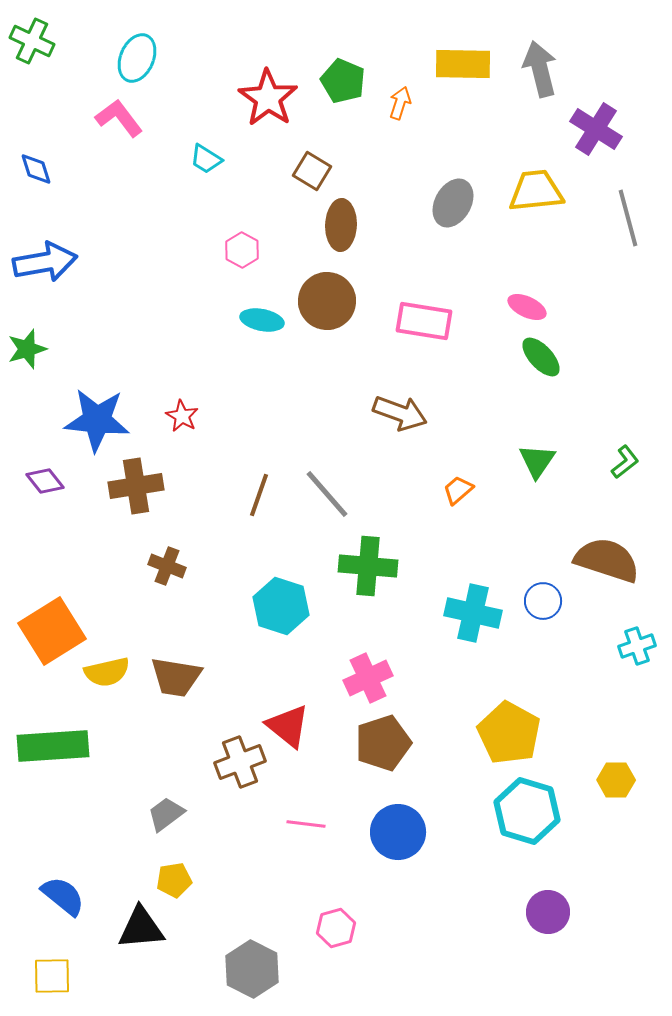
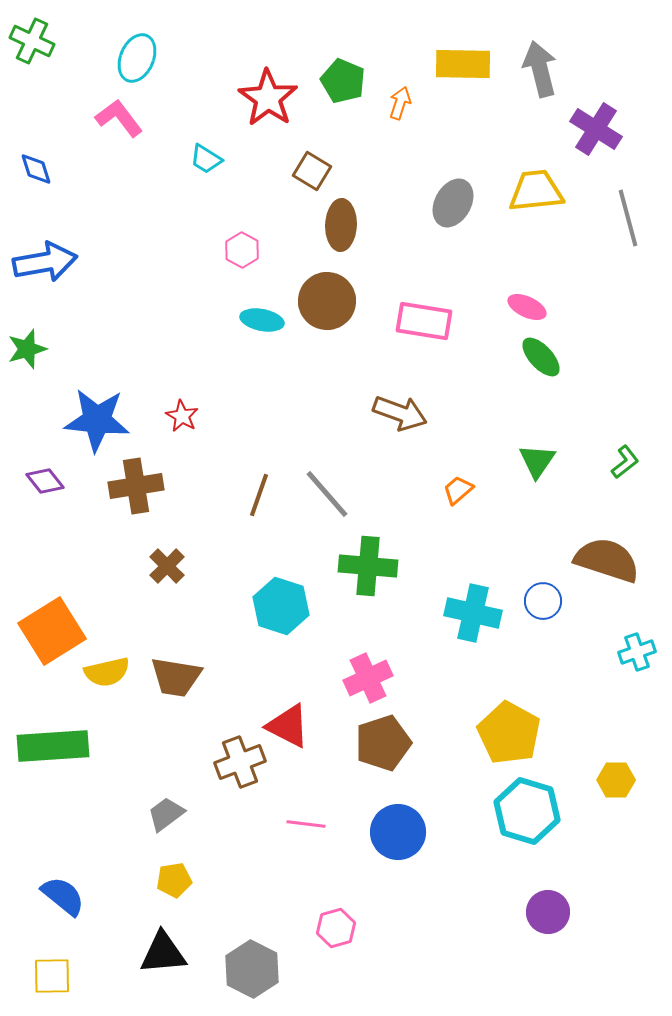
brown cross at (167, 566): rotated 24 degrees clockwise
cyan cross at (637, 646): moved 6 px down
red triangle at (288, 726): rotated 12 degrees counterclockwise
black triangle at (141, 928): moved 22 px right, 25 px down
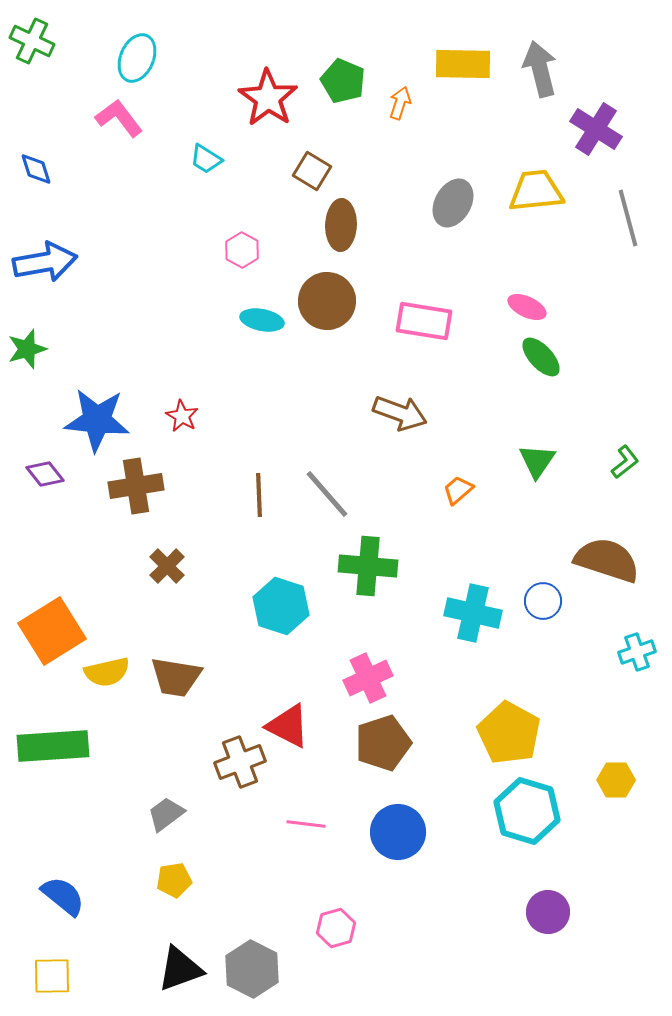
purple diamond at (45, 481): moved 7 px up
brown line at (259, 495): rotated 21 degrees counterclockwise
black triangle at (163, 953): moved 17 px right, 16 px down; rotated 15 degrees counterclockwise
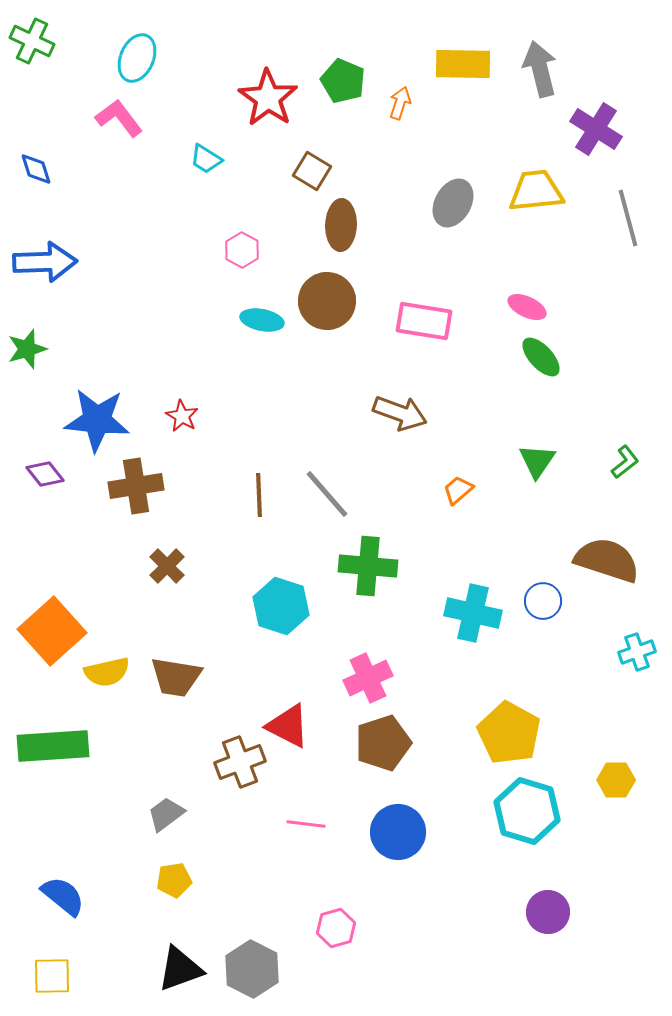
blue arrow at (45, 262): rotated 8 degrees clockwise
orange square at (52, 631): rotated 10 degrees counterclockwise
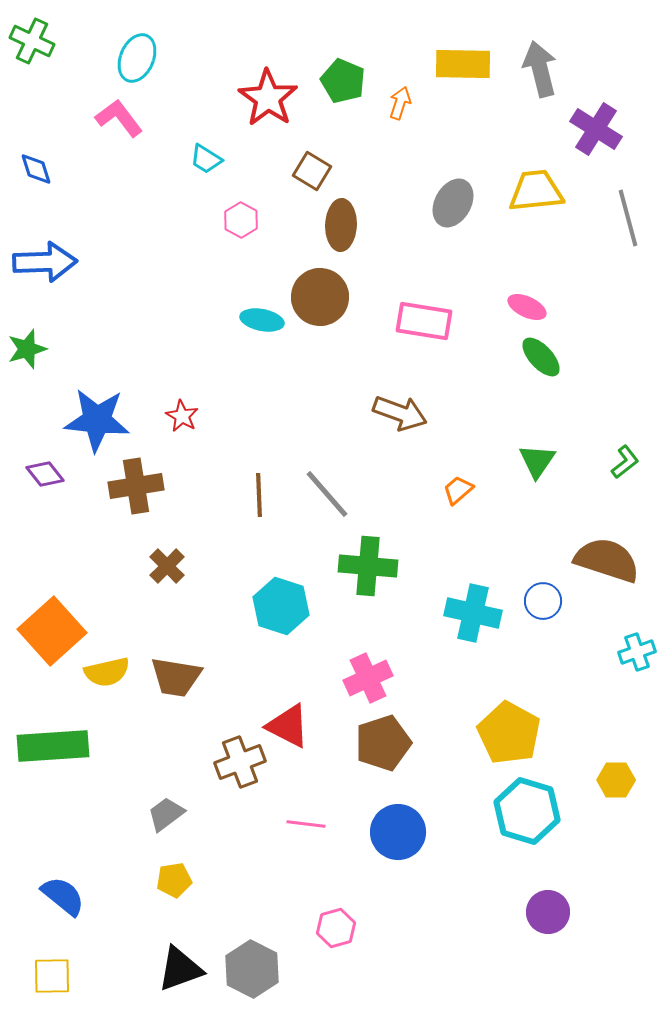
pink hexagon at (242, 250): moved 1 px left, 30 px up
brown circle at (327, 301): moved 7 px left, 4 px up
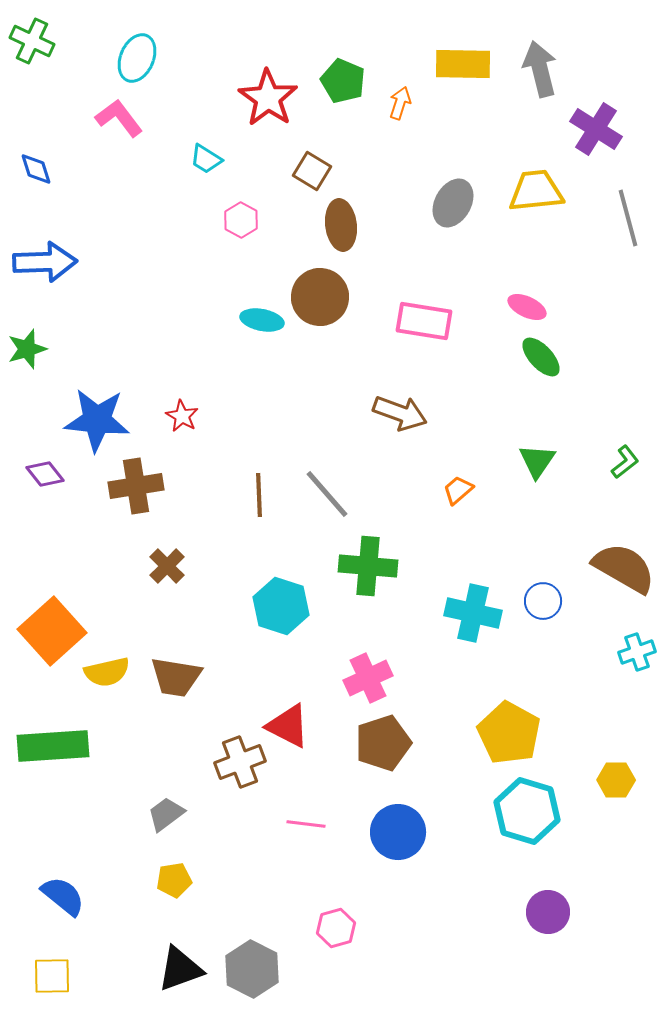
brown ellipse at (341, 225): rotated 9 degrees counterclockwise
brown semicircle at (607, 560): moved 17 px right, 8 px down; rotated 12 degrees clockwise
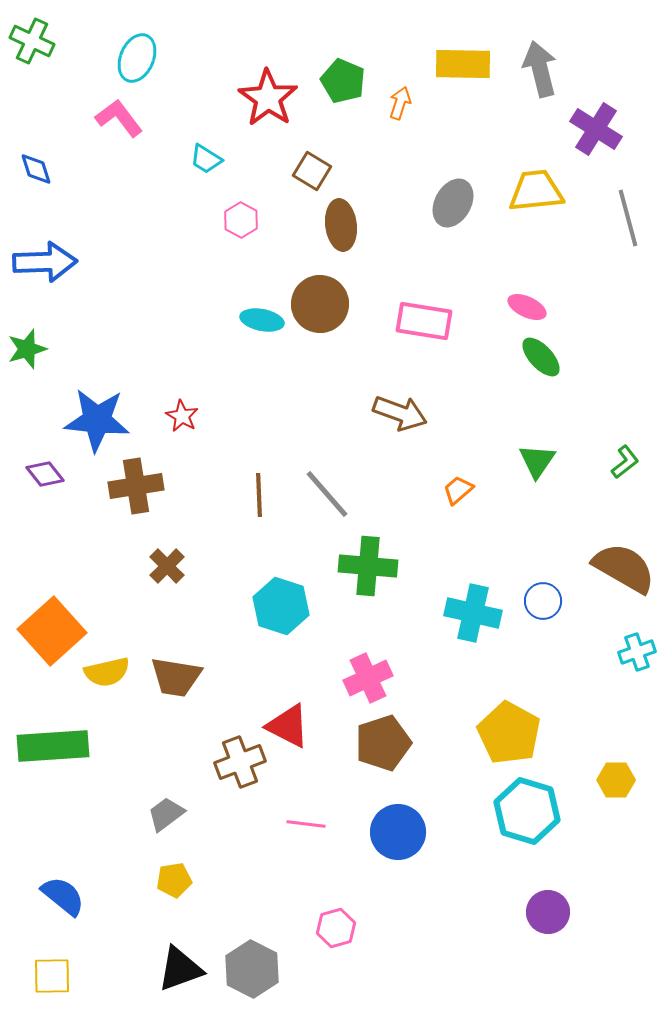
brown circle at (320, 297): moved 7 px down
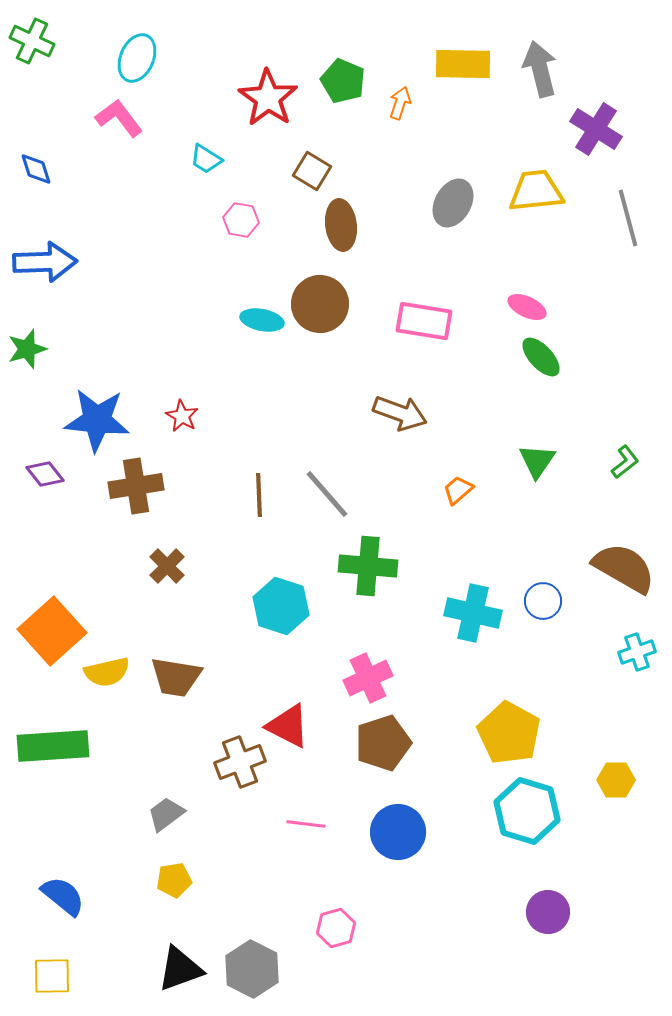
pink hexagon at (241, 220): rotated 20 degrees counterclockwise
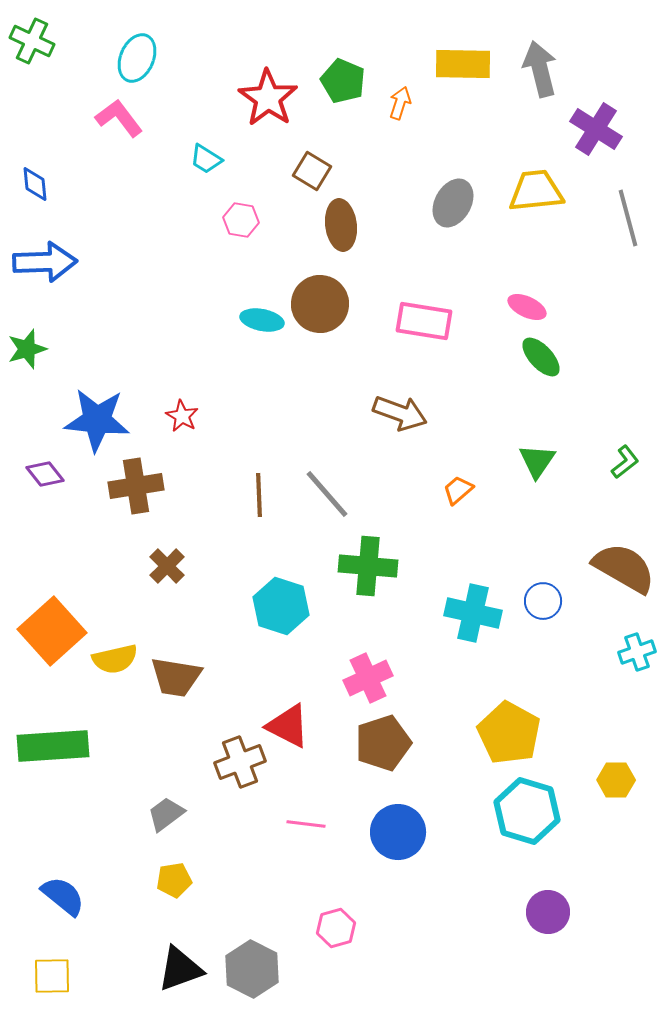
blue diamond at (36, 169): moved 1 px left, 15 px down; rotated 12 degrees clockwise
yellow semicircle at (107, 672): moved 8 px right, 13 px up
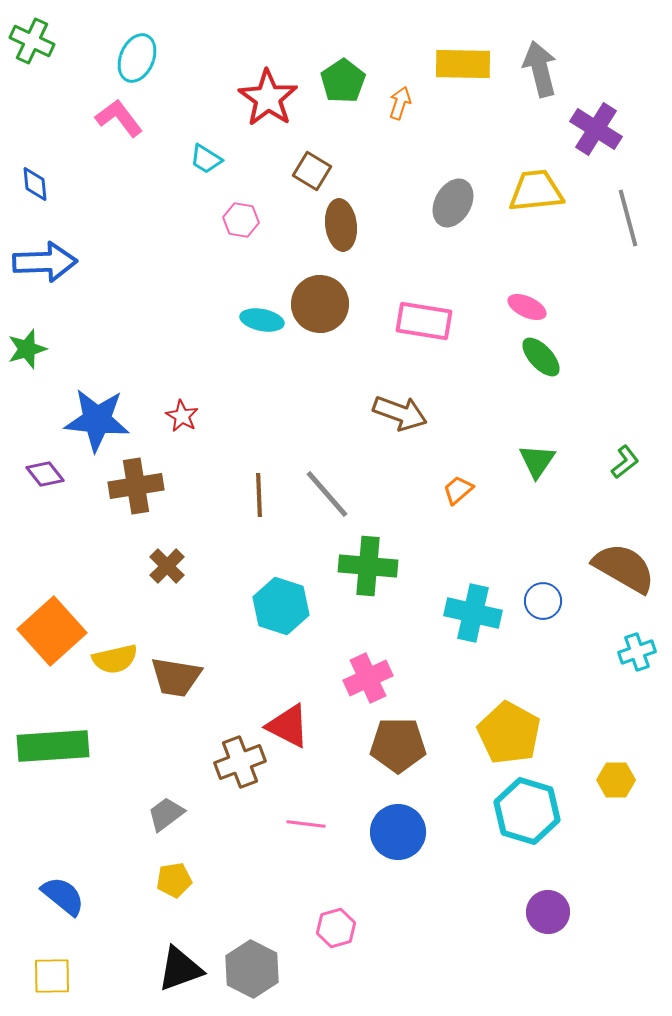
green pentagon at (343, 81): rotated 15 degrees clockwise
brown pentagon at (383, 743): moved 15 px right, 2 px down; rotated 18 degrees clockwise
